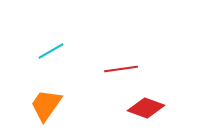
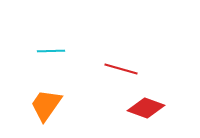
cyan line: rotated 28 degrees clockwise
red line: rotated 24 degrees clockwise
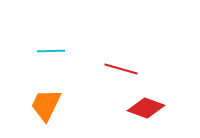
orange trapezoid: rotated 9 degrees counterclockwise
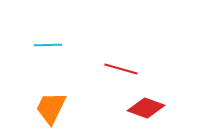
cyan line: moved 3 px left, 6 px up
orange trapezoid: moved 5 px right, 3 px down
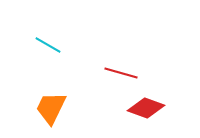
cyan line: rotated 32 degrees clockwise
red line: moved 4 px down
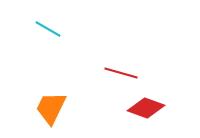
cyan line: moved 16 px up
